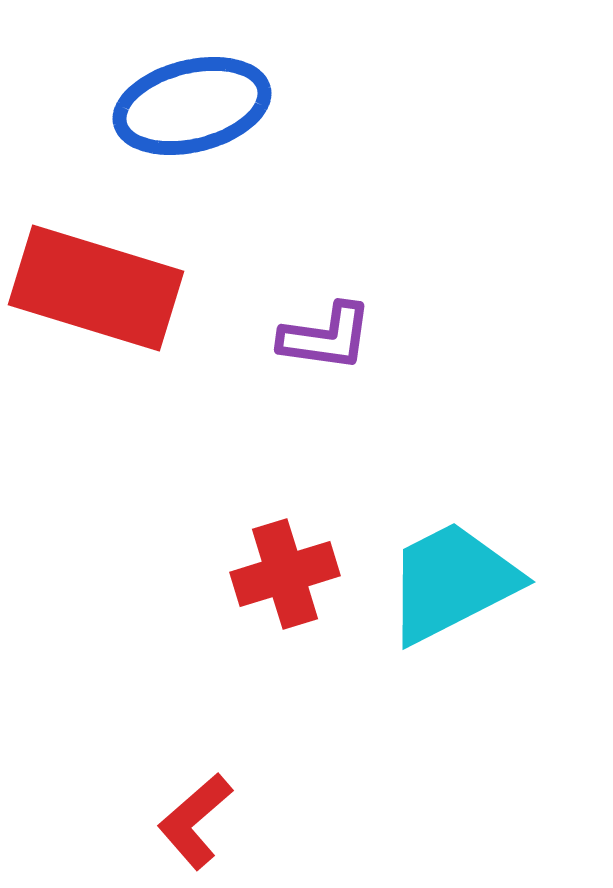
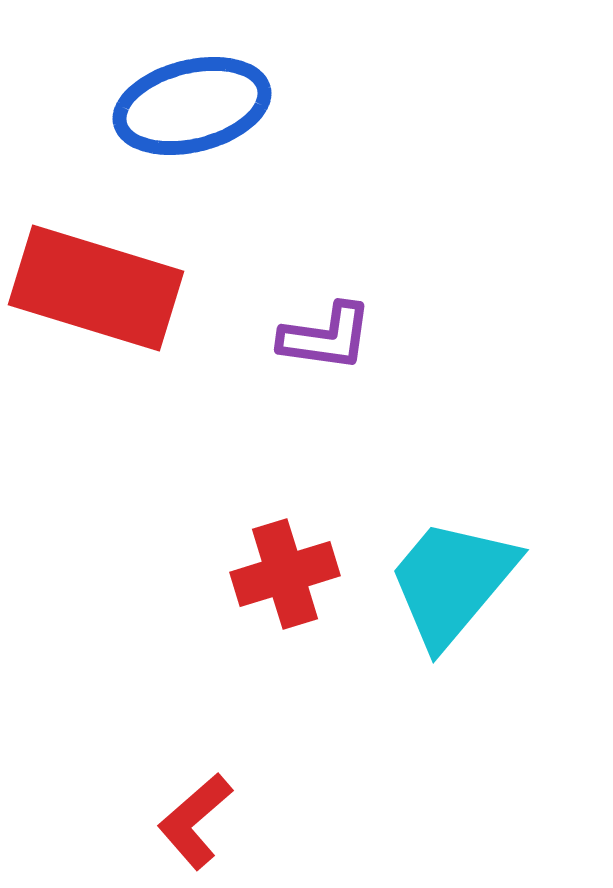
cyan trapezoid: rotated 23 degrees counterclockwise
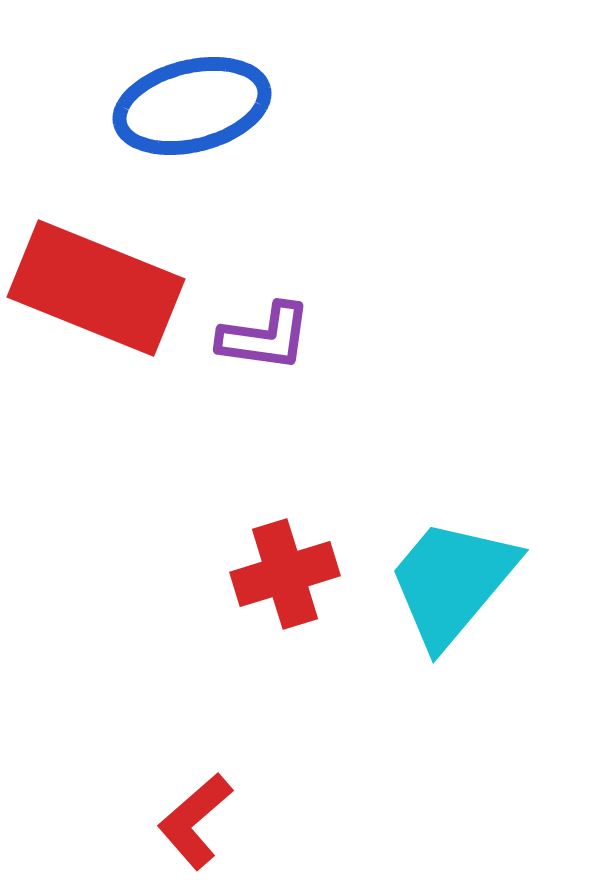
red rectangle: rotated 5 degrees clockwise
purple L-shape: moved 61 px left
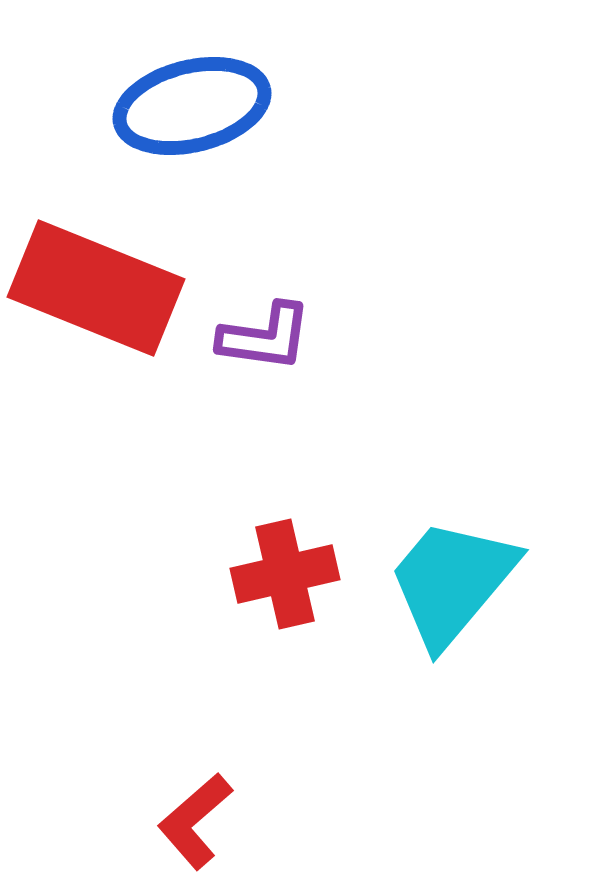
red cross: rotated 4 degrees clockwise
